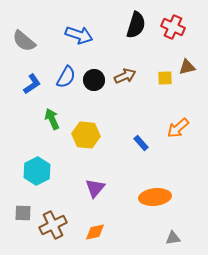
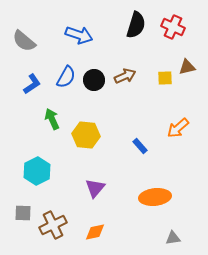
blue rectangle: moved 1 px left, 3 px down
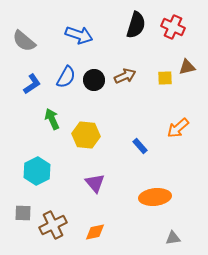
purple triangle: moved 5 px up; rotated 20 degrees counterclockwise
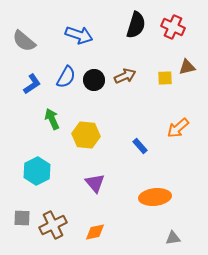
gray square: moved 1 px left, 5 px down
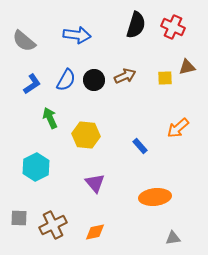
blue arrow: moved 2 px left; rotated 12 degrees counterclockwise
blue semicircle: moved 3 px down
green arrow: moved 2 px left, 1 px up
cyan hexagon: moved 1 px left, 4 px up
gray square: moved 3 px left
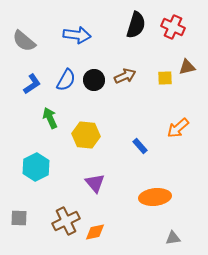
brown cross: moved 13 px right, 4 px up
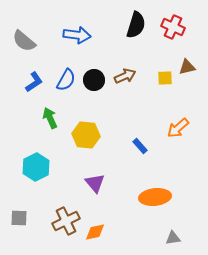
blue L-shape: moved 2 px right, 2 px up
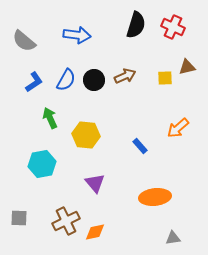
cyan hexagon: moved 6 px right, 3 px up; rotated 16 degrees clockwise
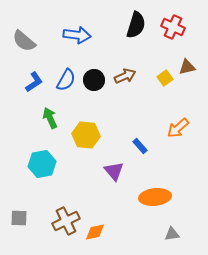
yellow square: rotated 35 degrees counterclockwise
purple triangle: moved 19 px right, 12 px up
gray triangle: moved 1 px left, 4 px up
